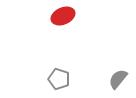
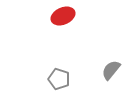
gray semicircle: moved 7 px left, 9 px up
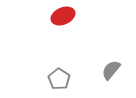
gray pentagon: rotated 15 degrees clockwise
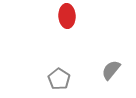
red ellipse: moved 4 px right; rotated 70 degrees counterclockwise
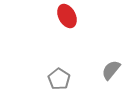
red ellipse: rotated 25 degrees counterclockwise
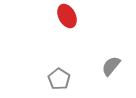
gray semicircle: moved 4 px up
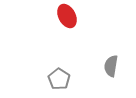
gray semicircle: rotated 30 degrees counterclockwise
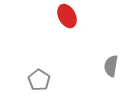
gray pentagon: moved 20 px left, 1 px down
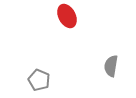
gray pentagon: rotated 10 degrees counterclockwise
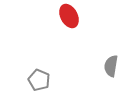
red ellipse: moved 2 px right
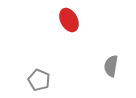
red ellipse: moved 4 px down
